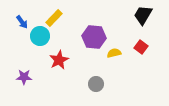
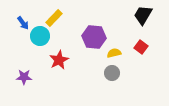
blue arrow: moved 1 px right, 1 px down
gray circle: moved 16 px right, 11 px up
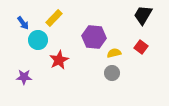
cyan circle: moved 2 px left, 4 px down
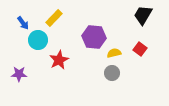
red square: moved 1 px left, 2 px down
purple star: moved 5 px left, 3 px up
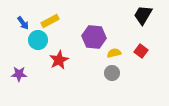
yellow rectangle: moved 4 px left, 3 px down; rotated 18 degrees clockwise
red square: moved 1 px right, 2 px down
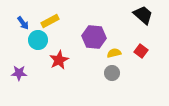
black trapezoid: rotated 100 degrees clockwise
purple star: moved 1 px up
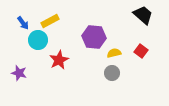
purple star: rotated 14 degrees clockwise
